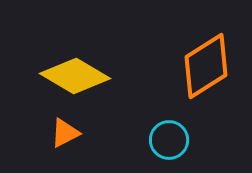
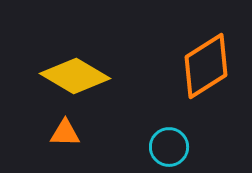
orange triangle: rotated 28 degrees clockwise
cyan circle: moved 7 px down
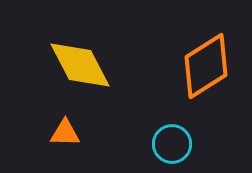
yellow diamond: moved 5 px right, 11 px up; rotated 32 degrees clockwise
cyan circle: moved 3 px right, 3 px up
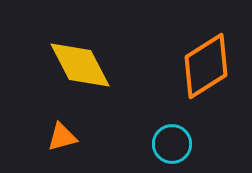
orange triangle: moved 3 px left, 4 px down; rotated 16 degrees counterclockwise
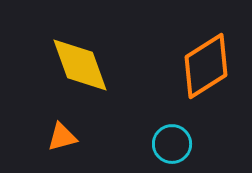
yellow diamond: rotated 8 degrees clockwise
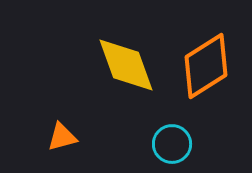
yellow diamond: moved 46 px right
